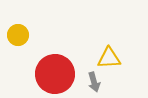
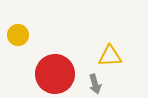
yellow triangle: moved 1 px right, 2 px up
gray arrow: moved 1 px right, 2 px down
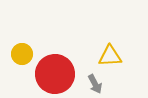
yellow circle: moved 4 px right, 19 px down
gray arrow: rotated 12 degrees counterclockwise
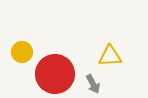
yellow circle: moved 2 px up
gray arrow: moved 2 px left
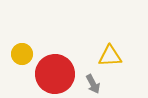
yellow circle: moved 2 px down
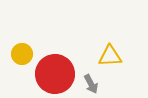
gray arrow: moved 2 px left
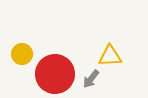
gray arrow: moved 5 px up; rotated 66 degrees clockwise
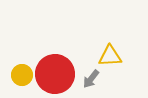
yellow circle: moved 21 px down
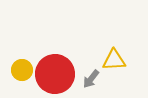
yellow triangle: moved 4 px right, 4 px down
yellow circle: moved 5 px up
